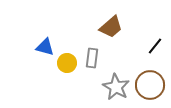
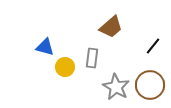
black line: moved 2 px left
yellow circle: moved 2 px left, 4 px down
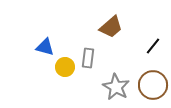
gray rectangle: moved 4 px left
brown circle: moved 3 px right
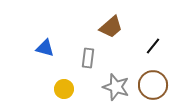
blue triangle: moved 1 px down
yellow circle: moved 1 px left, 22 px down
gray star: rotated 12 degrees counterclockwise
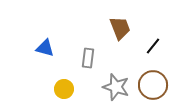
brown trapezoid: moved 9 px right, 1 px down; rotated 70 degrees counterclockwise
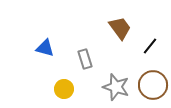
brown trapezoid: rotated 15 degrees counterclockwise
black line: moved 3 px left
gray rectangle: moved 3 px left, 1 px down; rotated 24 degrees counterclockwise
